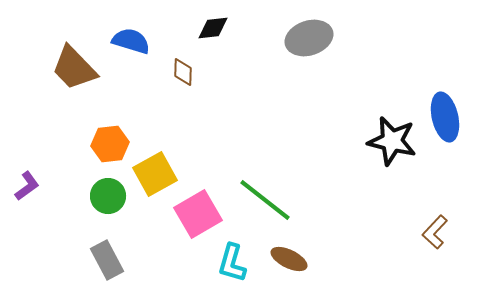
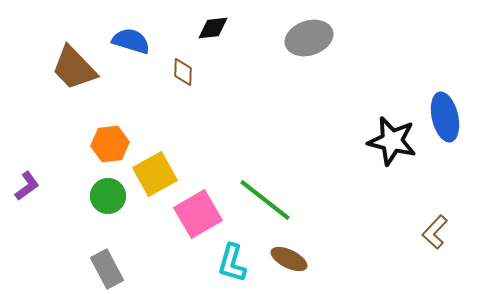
gray rectangle: moved 9 px down
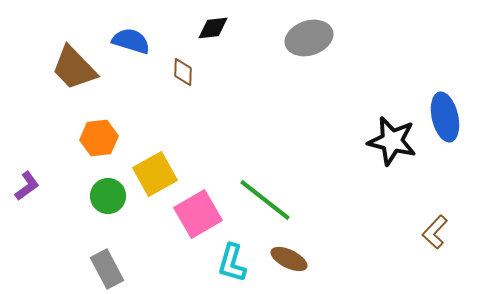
orange hexagon: moved 11 px left, 6 px up
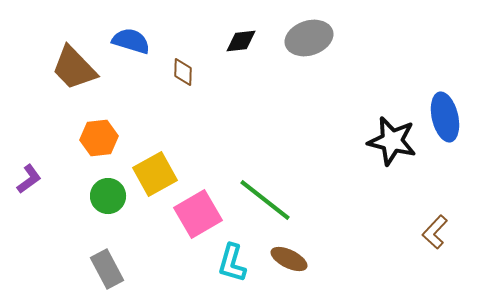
black diamond: moved 28 px right, 13 px down
purple L-shape: moved 2 px right, 7 px up
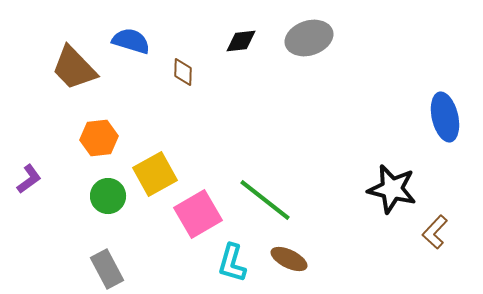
black star: moved 48 px down
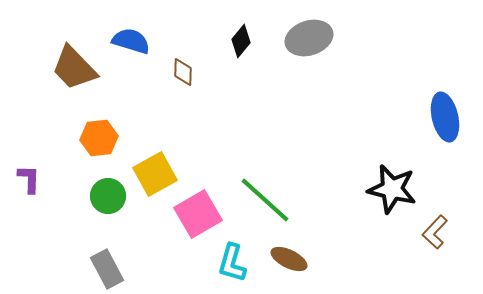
black diamond: rotated 44 degrees counterclockwise
purple L-shape: rotated 52 degrees counterclockwise
green line: rotated 4 degrees clockwise
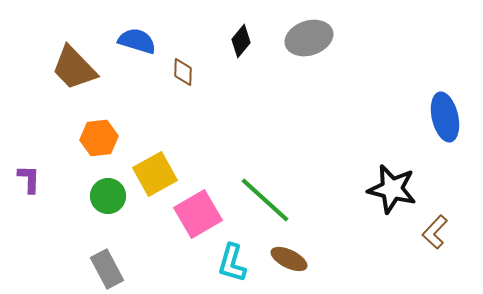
blue semicircle: moved 6 px right
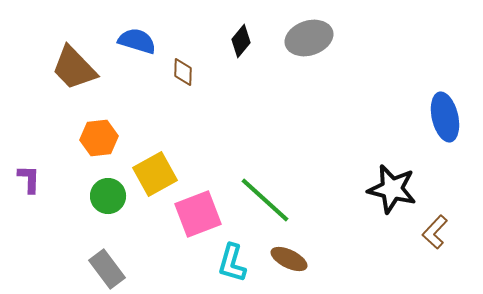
pink square: rotated 9 degrees clockwise
gray rectangle: rotated 9 degrees counterclockwise
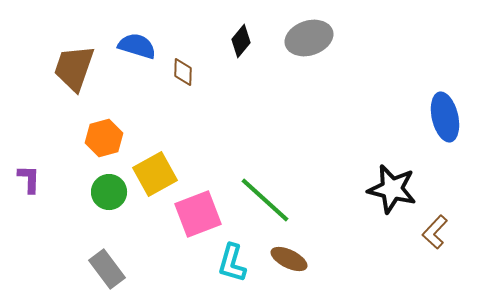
blue semicircle: moved 5 px down
brown trapezoid: rotated 63 degrees clockwise
orange hexagon: moved 5 px right; rotated 9 degrees counterclockwise
green circle: moved 1 px right, 4 px up
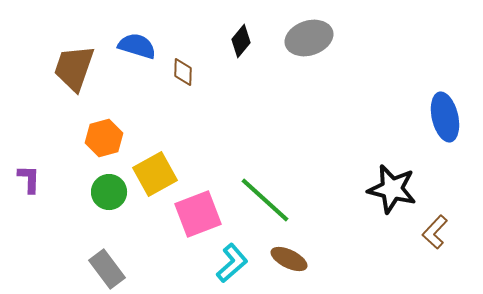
cyan L-shape: rotated 147 degrees counterclockwise
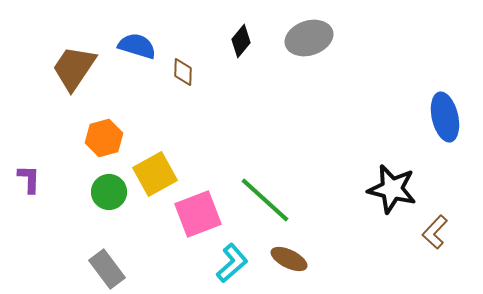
brown trapezoid: rotated 15 degrees clockwise
